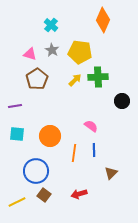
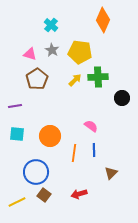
black circle: moved 3 px up
blue circle: moved 1 px down
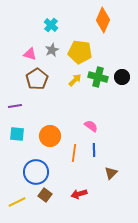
gray star: rotated 16 degrees clockwise
green cross: rotated 18 degrees clockwise
black circle: moved 21 px up
brown square: moved 1 px right
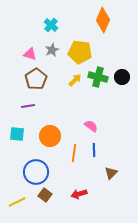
brown pentagon: moved 1 px left
purple line: moved 13 px right
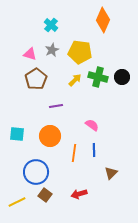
purple line: moved 28 px right
pink semicircle: moved 1 px right, 1 px up
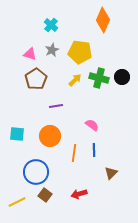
green cross: moved 1 px right, 1 px down
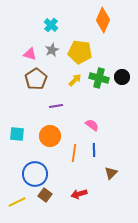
blue circle: moved 1 px left, 2 px down
